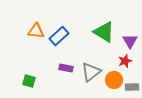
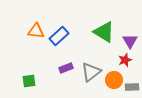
red star: moved 1 px up
purple rectangle: rotated 32 degrees counterclockwise
green square: rotated 24 degrees counterclockwise
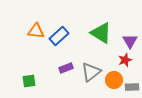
green triangle: moved 3 px left, 1 px down
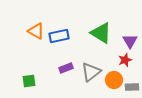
orange triangle: rotated 24 degrees clockwise
blue rectangle: rotated 30 degrees clockwise
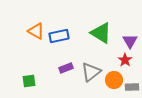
red star: rotated 16 degrees counterclockwise
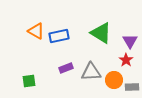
red star: moved 1 px right
gray triangle: rotated 35 degrees clockwise
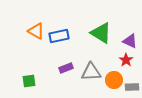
purple triangle: rotated 35 degrees counterclockwise
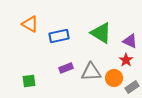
orange triangle: moved 6 px left, 7 px up
orange circle: moved 2 px up
gray rectangle: rotated 32 degrees counterclockwise
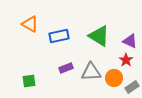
green triangle: moved 2 px left, 3 px down
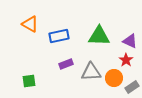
green triangle: rotated 30 degrees counterclockwise
purple rectangle: moved 4 px up
